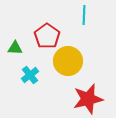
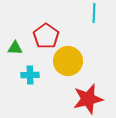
cyan line: moved 10 px right, 2 px up
red pentagon: moved 1 px left
cyan cross: rotated 36 degrees clockwise
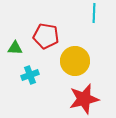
red pentagon: rotated 25 degrees counterclockwise
yellow circle: moved 7 px right
cyan cross: rotated 18 degrees counterclockwise
red star: moved 4 px left
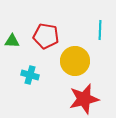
cyan line: moved 6 px right, 17 px down
green triangle: moved 3 px left, 7 px up
cyan cross: rotated 36 degrees clockwise
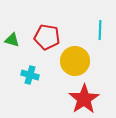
red pentagon: moved 1 px right, 1 px down
green triangle: moved 1 px up; rotated 14 degrees clockwise
red star: rotated 20 degrees counterclockwise
